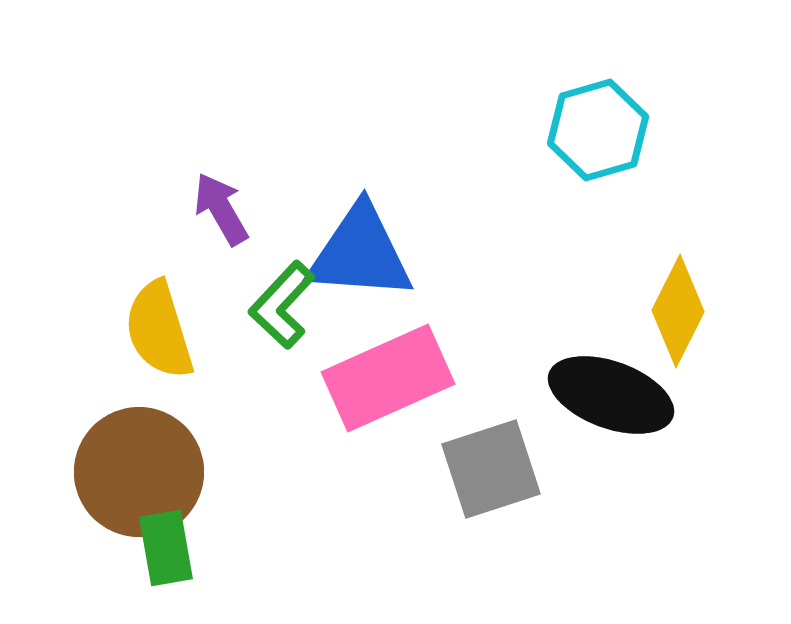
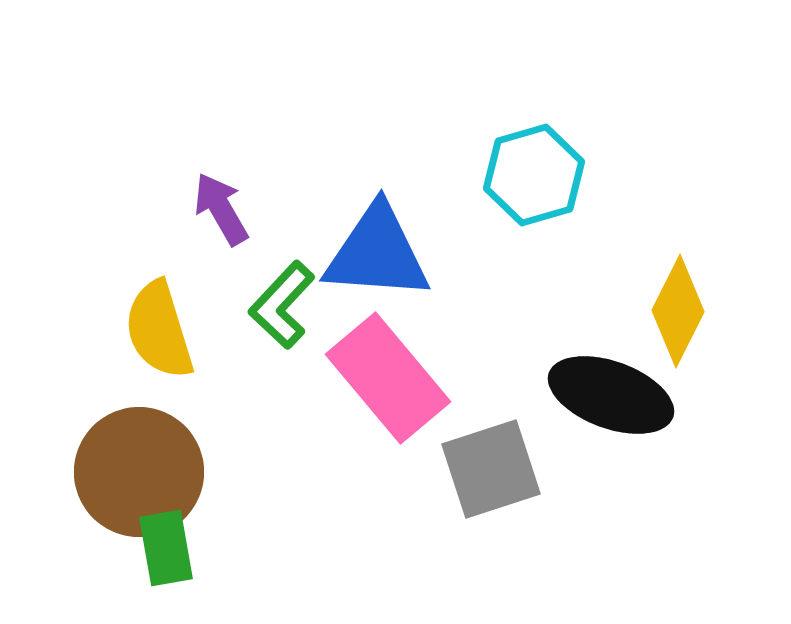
cyan hexagon: moved 64 px left, 45 px down
blue triangle: moved 17 px right
pink rectangle: rotated 74 degrees clockwise
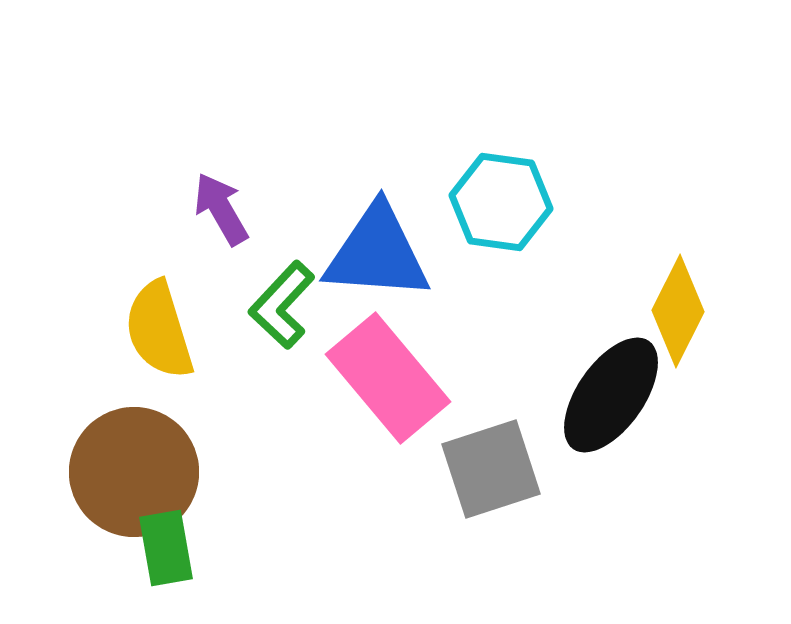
cyan hexagon: moved 33 px left, 27 px down; rotated 24 degrees clockwise
black ellipse: rotated 75 degrees counterclockwise
brown circle: moved 5 px left
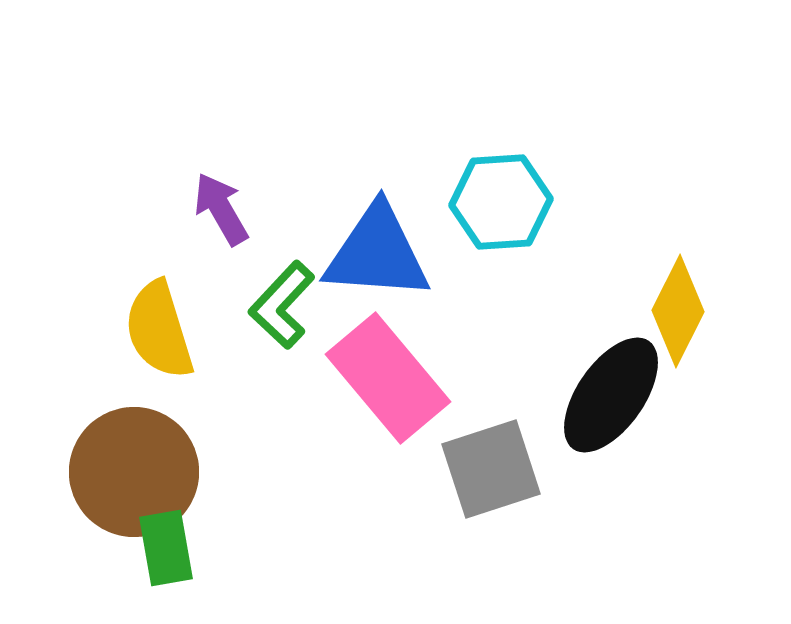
cyan hexagon: rotated 12 degrees counterclockwise
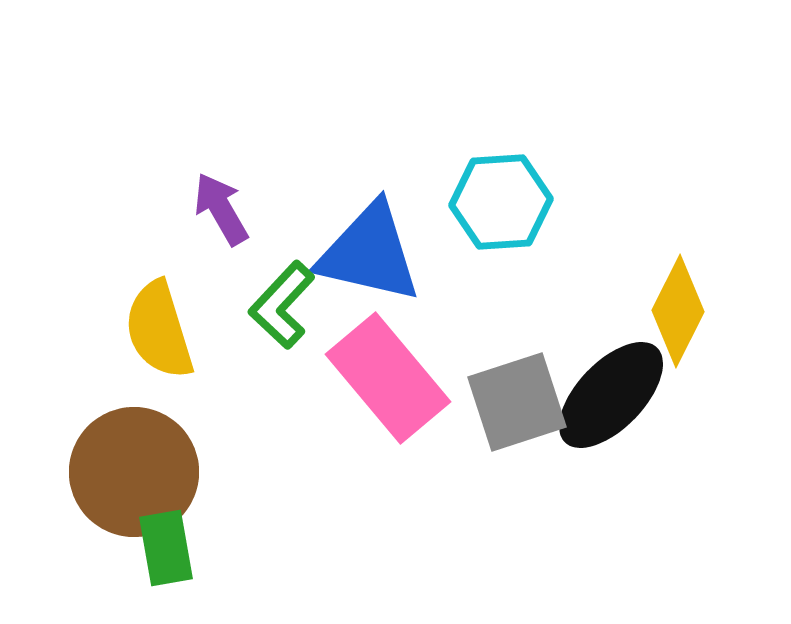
blue triangle: moved 8 px left; rotated 9 degrees clockwise
black ellipse: rotated 9 degrees clockwise
gray square: moved 26 px right, 67 px up
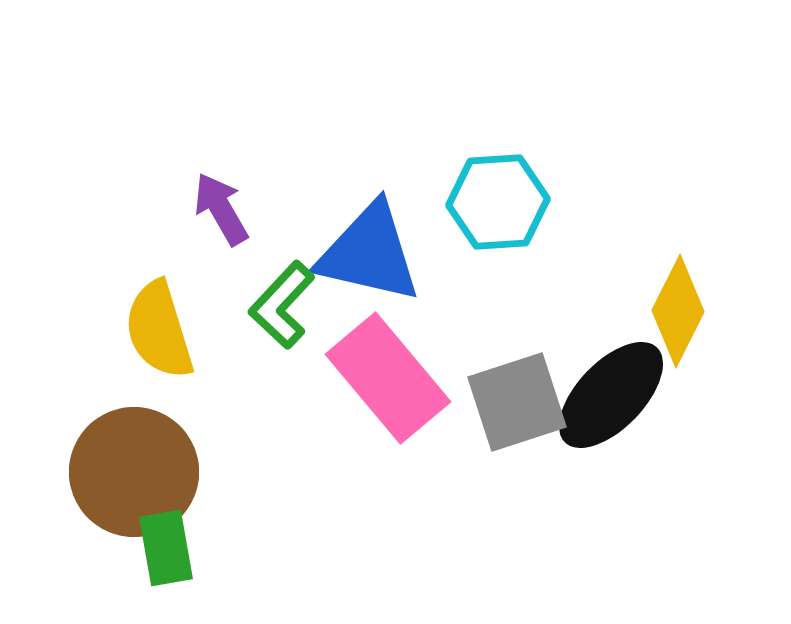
cyan hexagon: moved 3 px left
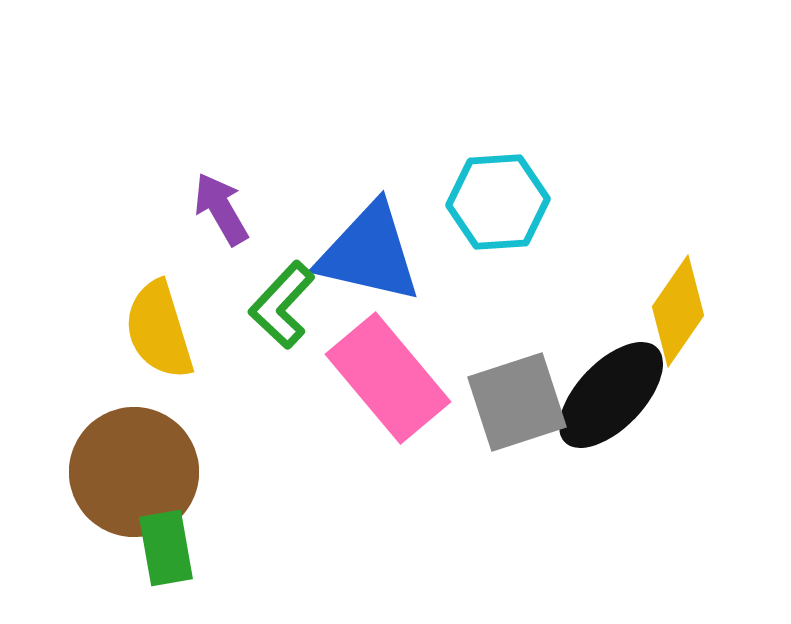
yellow diamond: rotated 8 degrees clockwise
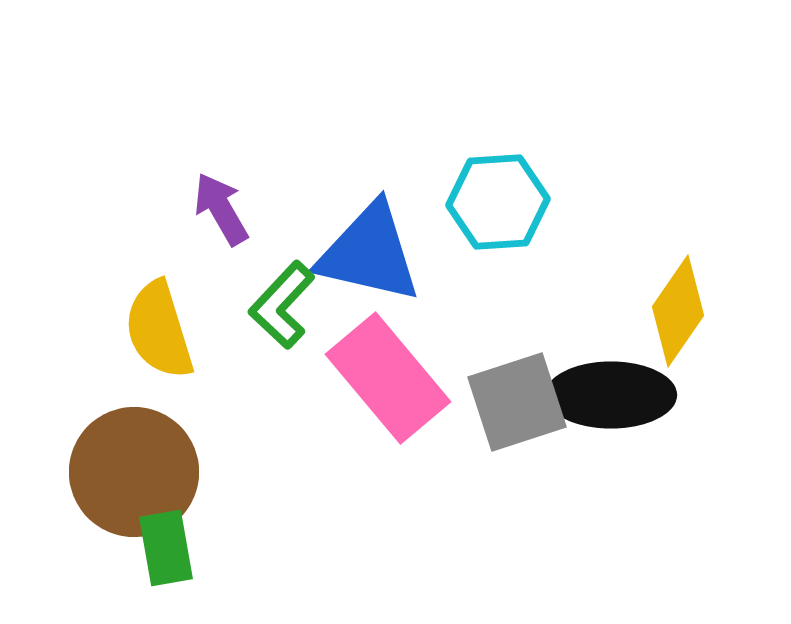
black ellipse: rotated 46 degrees clockwise
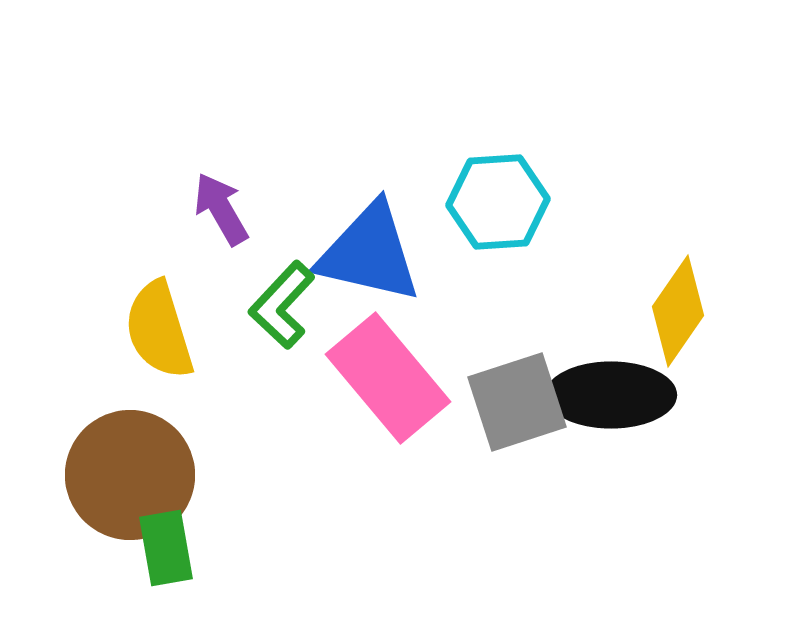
brown circle: moved 4 px left, 3 px down
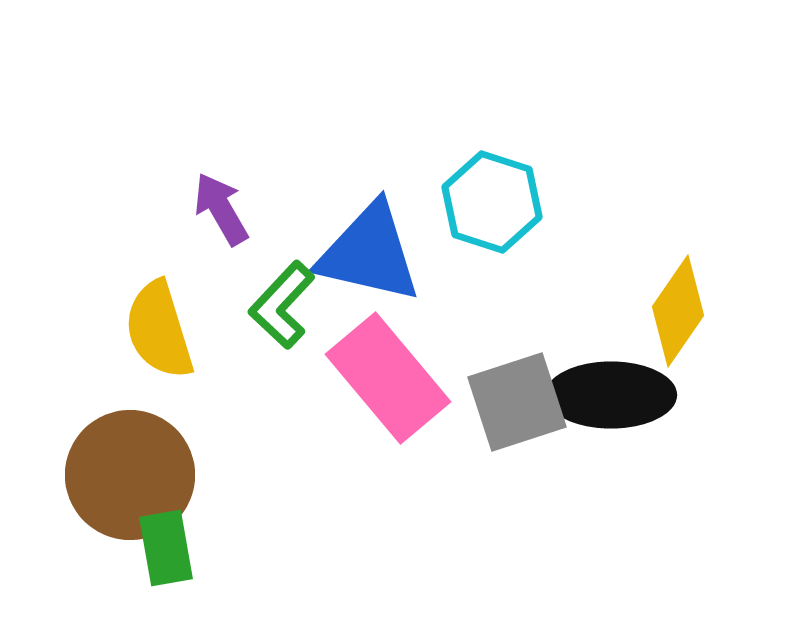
cyan hexagon: moved 6 px left; rotated 22 degrees clockwise
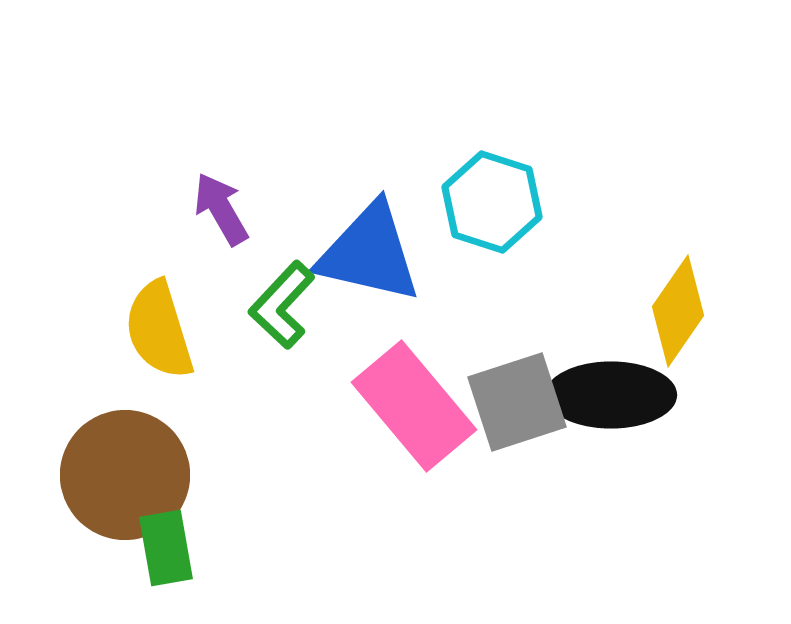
pink rectangle: moved 26 px right, 28 px down
brown circle: moved 5 px left
